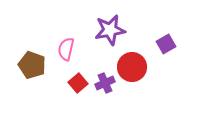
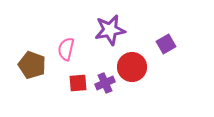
red square: rotated 36 degrees clockwise
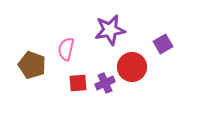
purple square: moved 3 px left
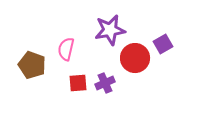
red circle: moved 3 px right, 9 px up
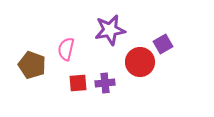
red circle: moved 5 px right, 4 px down
purple cross: rotated 18 degrees clockwise
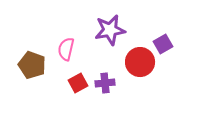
red square: rotated 24 degrees counterclockwise
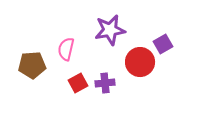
brown pentagon: rotated 24 degrees counterclockwise
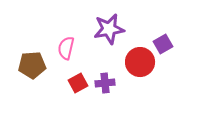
purple star: moved 1 px left, 1 px up
pink semicircle: moved 1 px up
